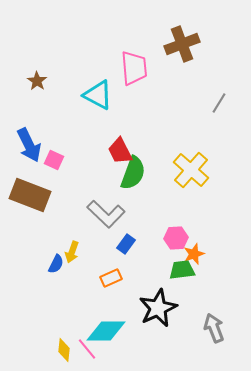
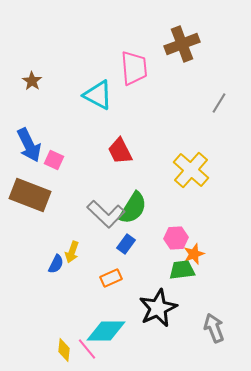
brown star: moved 5 px left
green semicircle: moved 35 px down; rotated 12 degrees clockwise
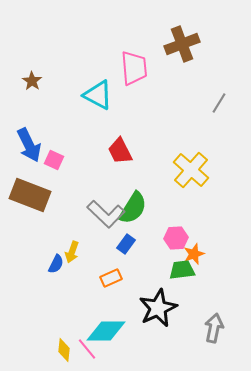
gray arrow: rotated 32 degrees clockwise
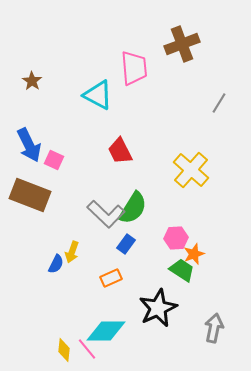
green trapezoid: rotated 40 degrees clockwise
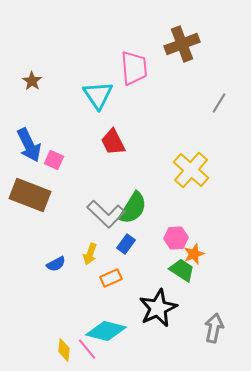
cyan triangle: rotated 28 degrees clockwise
red trapezoid: moved 7 px left, 9 px up
yellow arrow: moved 18 px right, 2 px down
blue semicircle: rotated 36 degrees clockwise
cyan diamond: rotated 15 degrees clockwise
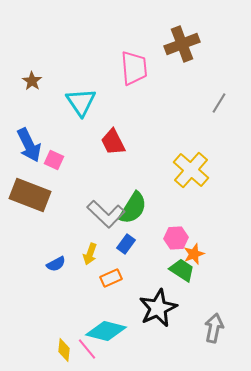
cyan triangle: moved 17 px left, 7 px down
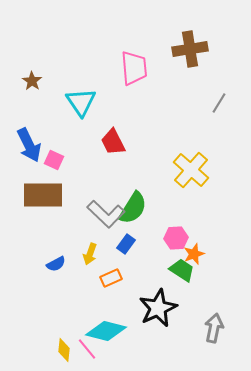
brown cross: moved 8 px right, 5 px down; rotated 12 degrees clockwise
brown rectangle: moved 13 px right; rotated 21 degrees counterclockwise
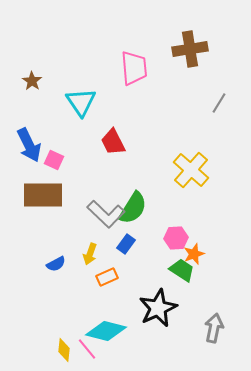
orange rectangle: moved 4 px left, 1 px up
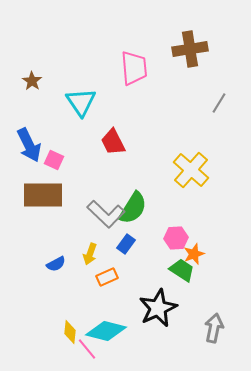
yellow diamond: moved 6 px right, 18 px up
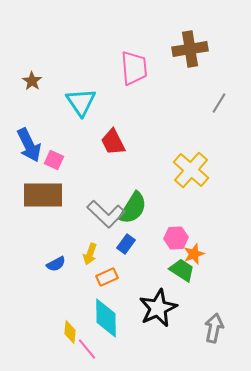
cyan diamond: moved 13 px up; rotated 75 degrees clockwise
